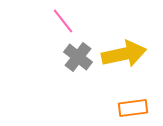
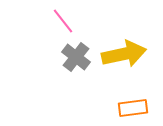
gray cross: moved 2 px left
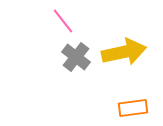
yellow arrow: moved 2 px up
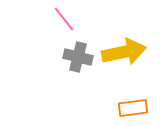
pink line: moved 1 px right, 2 px up
gray cross: moved 2 px right; rotated 24 degrees counterclockwise
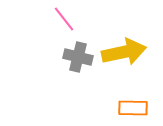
orange rectangle: rotated 8 degrees clockwise
